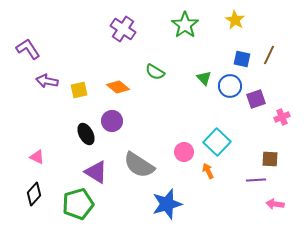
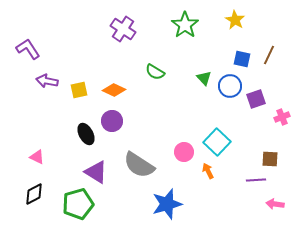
orange diamond: moved 4 px left, 3 px down; rotated 15 degrees counterclockwise
black diamond: rotated 20 degrees clockwise
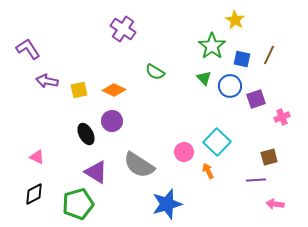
green star: moved 27 px right, 21 px down
brown square: moved 1 px left, 2 px up; rotated 18 degrees counterclockwise
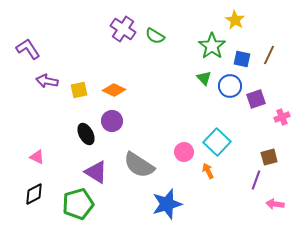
green semicircle: moved 36 px up
purple line: rotated 66 degrees counterclockwise
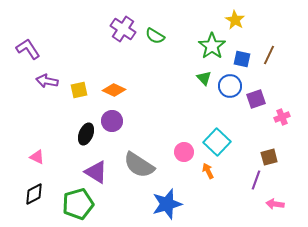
black ellipse: rotated 50 degrees clockwise
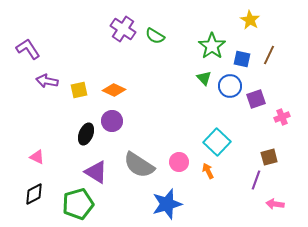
yellow star: moved 15 px right
pink circle: moved 5 px left, 10 px down
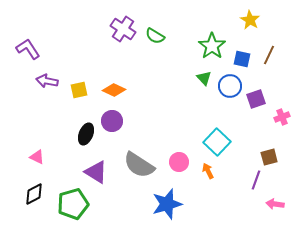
green pentagon: moved 5 px left
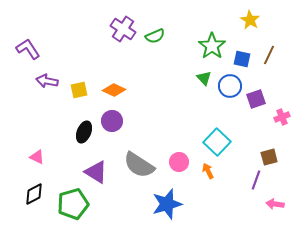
green semicircle: rotated 54 degrees counterclockwise
black ellipse: moved 2 px left, 2 px up
